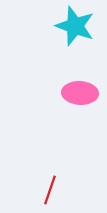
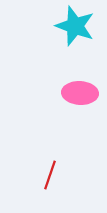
red line: moved 15 px up
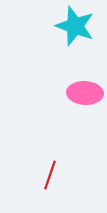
pink ellipse: moved 5 px right
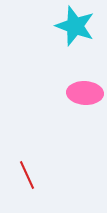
red line: moved 23 px left; rotated 44 degrees counterclockwise
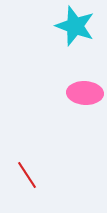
red line: rotated 8 degrees counterclockwise
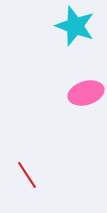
pink ellipse: moved 1 px right; rotated 20 degrees counterclockwise
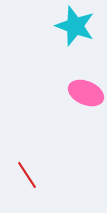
pink ellipse: rotated 40 degrees clockwise
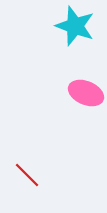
red line: rotated 12 degrees counterclockwise
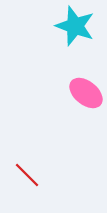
pink ellipse: rotated 16 degrees clockwise
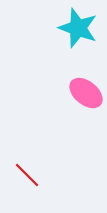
cyan star: moved 3 px right, 2 px down
